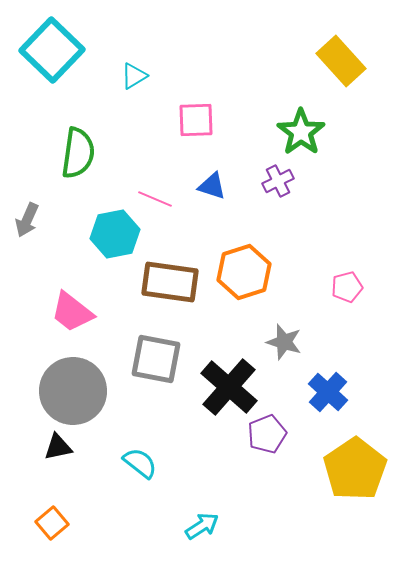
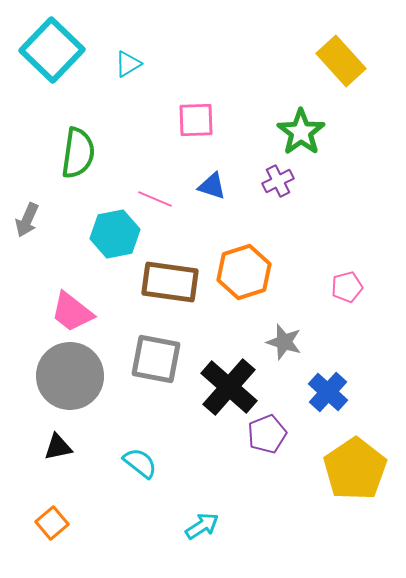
cyan triangle: moved 6 px left, 12 px up
gray circle: moved 3 px left, 15 px up
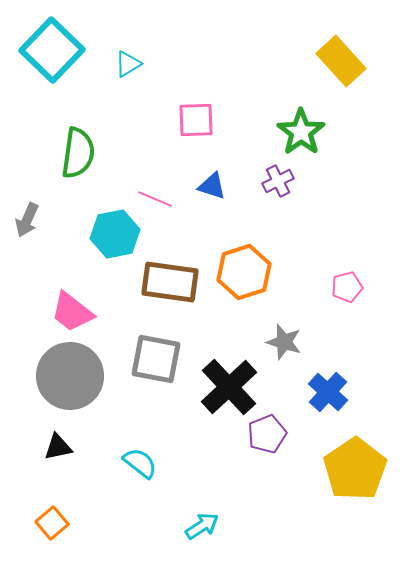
black cross: rotated 6 degrees clockwise
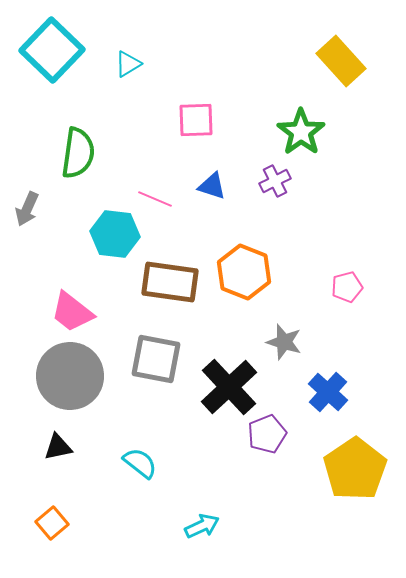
purple cross: moved 3 px left
gray arrow: moved 11 px up
cyan hexagon: rotated 18 degrees clockwise
orange hexagon: rotated 20 degrees counterclockwise
cyan arrow: rotated 8 degrees clockwise
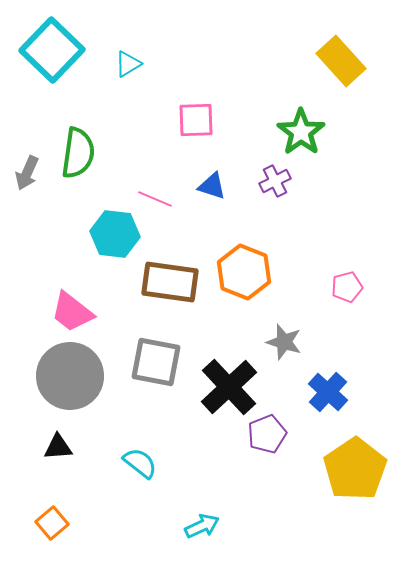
gray arrow: moved 36 px up
gray square: moved 3 px down
black triangle: rotated 8 degrees clockwise
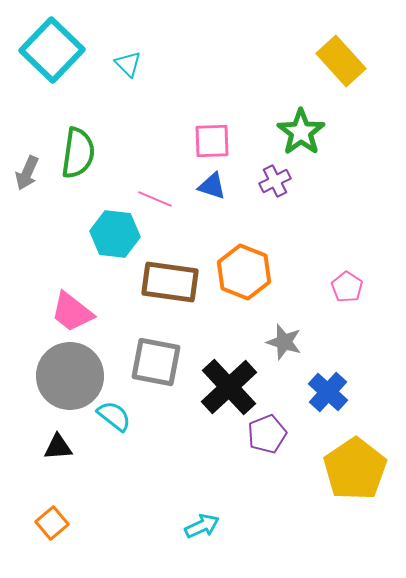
cyan triangle: rotated 44 degrees counterclockwise
pink square: moved 16 px right, 21 px down
pink pentagon: rotated 24 degrees counterclockwise
cyan semicircle: moved 26 px left, 47 px up
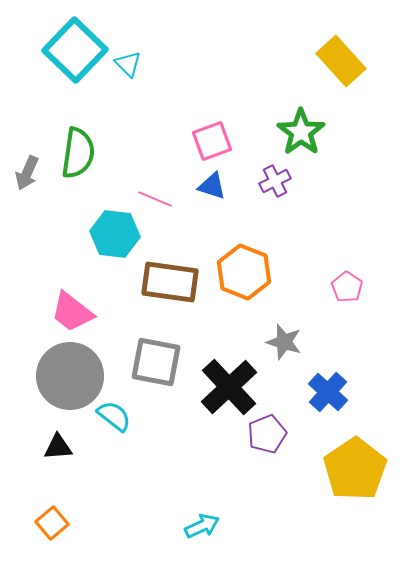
cyan square: moved 23 px right
pink square: rotated 18 degrees counterclockwise
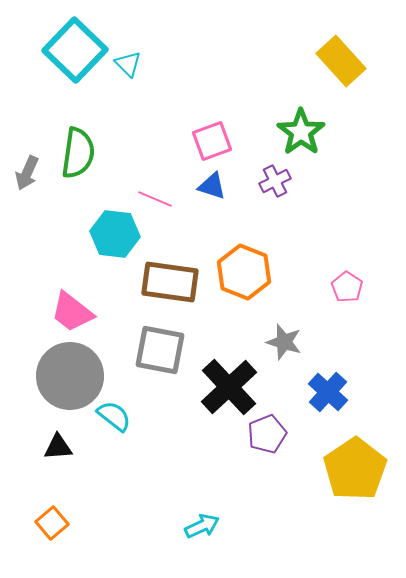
gray square: moved 4 px right, 12 px up
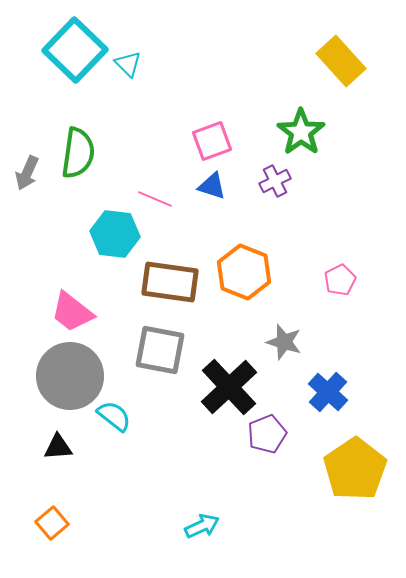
pink pentagon: moved 7 px left, 7 px up; rotated 12 degrees clockwise
